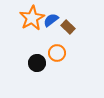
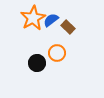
orange star: moved 1 px right
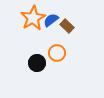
brown rectangle: moved 1 px left, 1 px up
